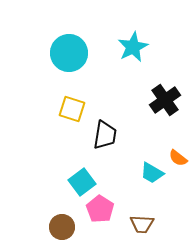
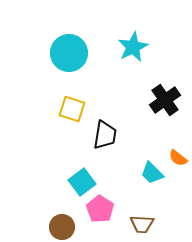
cyan trapezoid: rotated 15 degrees clockwise
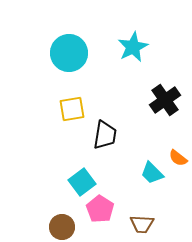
yellow square: rotated 28 degrees counterclockwise
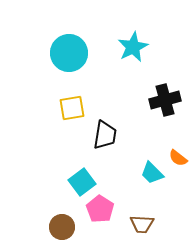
black cross: rotated 20 degrees clockwise
yellow square: moved 1 px up
